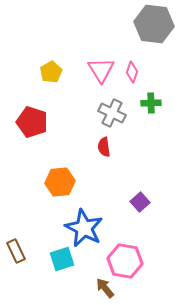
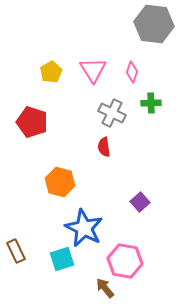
pink triangle: moved 8 px left
orange hexagon: rotated 20 degrees clockwise
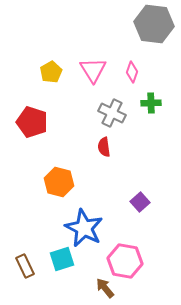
orange hexagon: moved 1 px left
brown rectangle: moved 9 px right, 15 px down
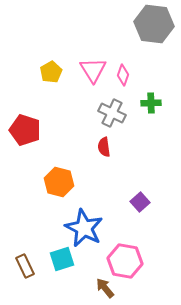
pink diamond: moved 9 px left, 3 px down
red pentagon: moved 7 px left, 8 px down
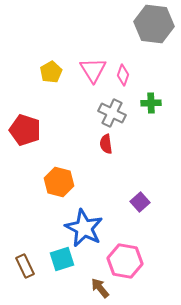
red semicircle: moved 2 px right, 3 px up
brown arrow: moved 5 px left
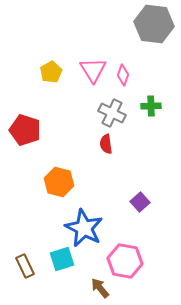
green cross: moved 3 px down
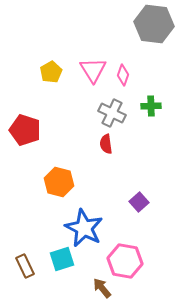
purple square: moved 1 px left
brown arrow: moved 2 px right
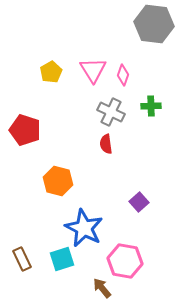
gray cross: moved 1 px left, 1 px up
orange hexagon: moved 1 px left, 1 px up
brown rectangle: moved 3 px left, 7 px up
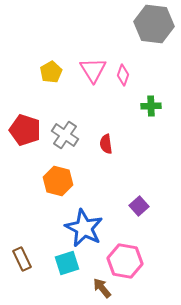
gray cross: moved 46 px left, 23 px down; rotated 8 degrees clockwise
purple square: moved 4 px down
cyan square: moved 5 px right, 4 px down
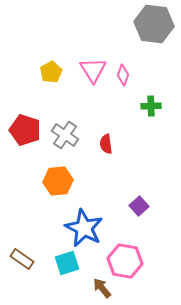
orange hexagon: rotated 20 degrees counterclockwise
brown rectangle: rotated 30 degrees counterclockwise
